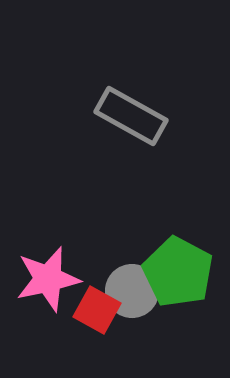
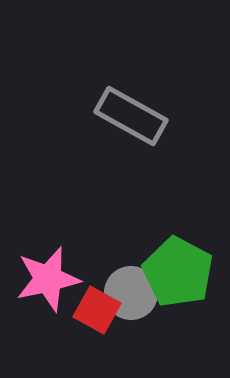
gray circle: moved 1 px left, 2 px down
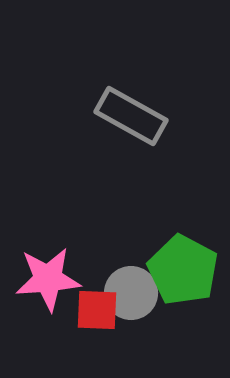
green pentagon: moved 5 px right, 2 px up
pink star: rotated 8 degrees clockwise
red square: rotated 27 degrees counterclockwise
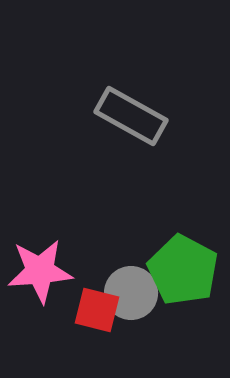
pink star: moved 8 px left, 8 px up
red square: rotated 12 degrees clockwise
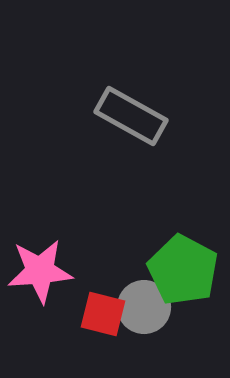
gray circle: moved 13 px right, 14 px down
red square: moved 6 px right, 4 px down
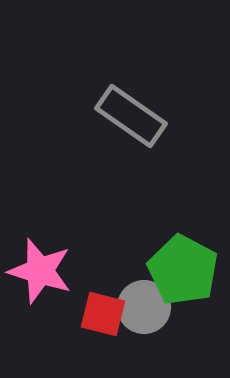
gray rectangle: rotated 6 degrees clockwise
pink star: rotated 22 degrees clockwise
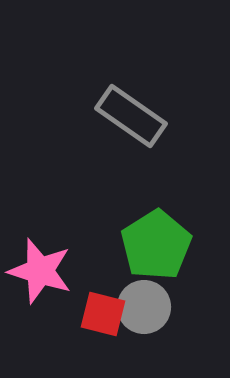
green pentagon: moved 27 px left, 25 px up; rotated 12 degrees clockwise
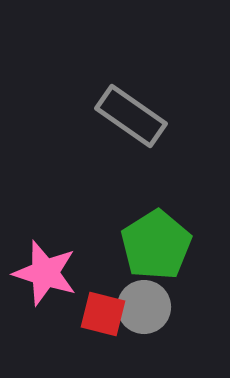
pink star: moved 5 px right, 2 px down
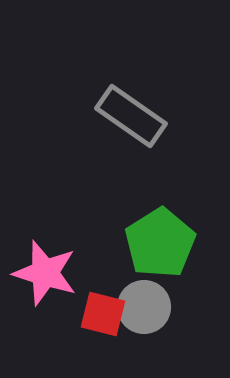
green pentagon: moved 4 px right, 2 px up
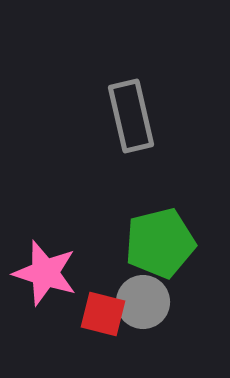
gray rectangle: rotated 42 degrees clockwise
green pentagon: rotated 18 degrees clockwise
gray circle: moved 1 px left, 5 px up
